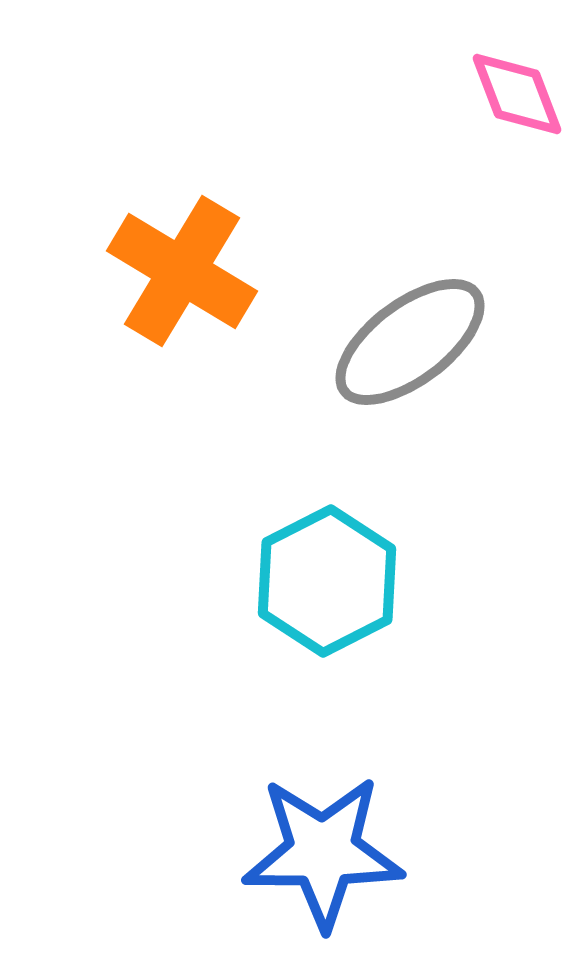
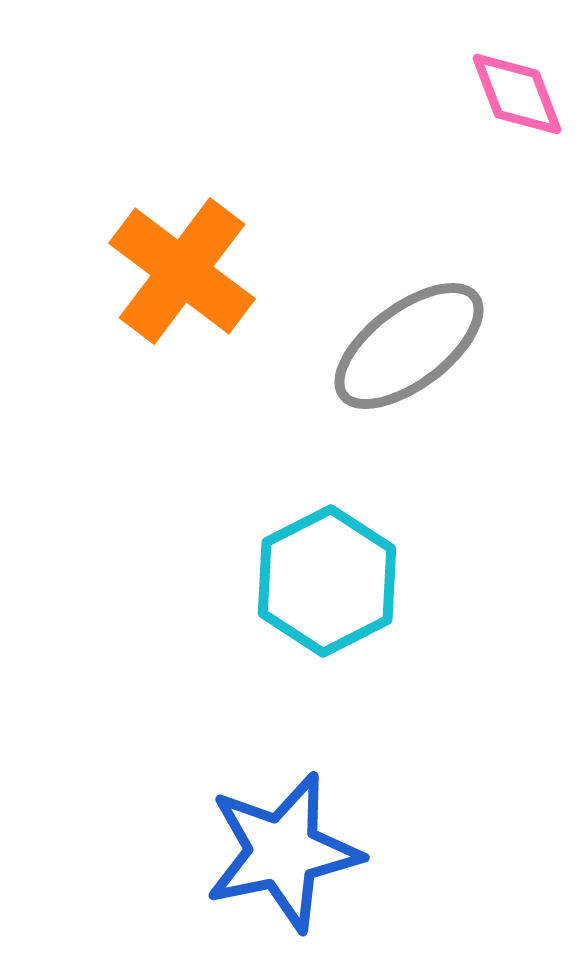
orange cross: rotated 6 degrees clockwise
gray ellipse: moved 1 px left, 4 px down
blue star: moved 40 px left; rotated 12 degrees counterclockwise
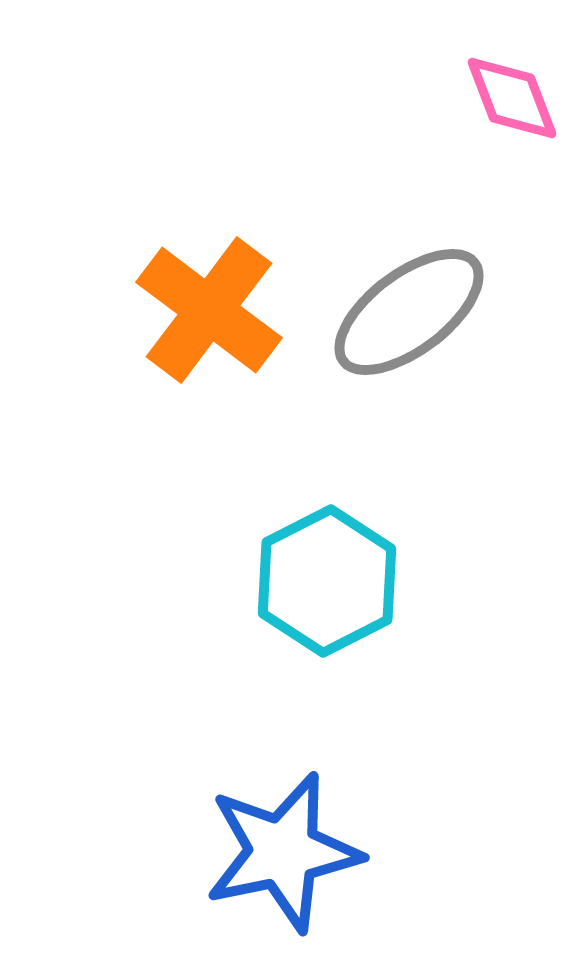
pink diamond: moved 5 px left, 4 px down
orange cross: moved 27 px right, 39 px down
gray ellipse: moved 34 px up
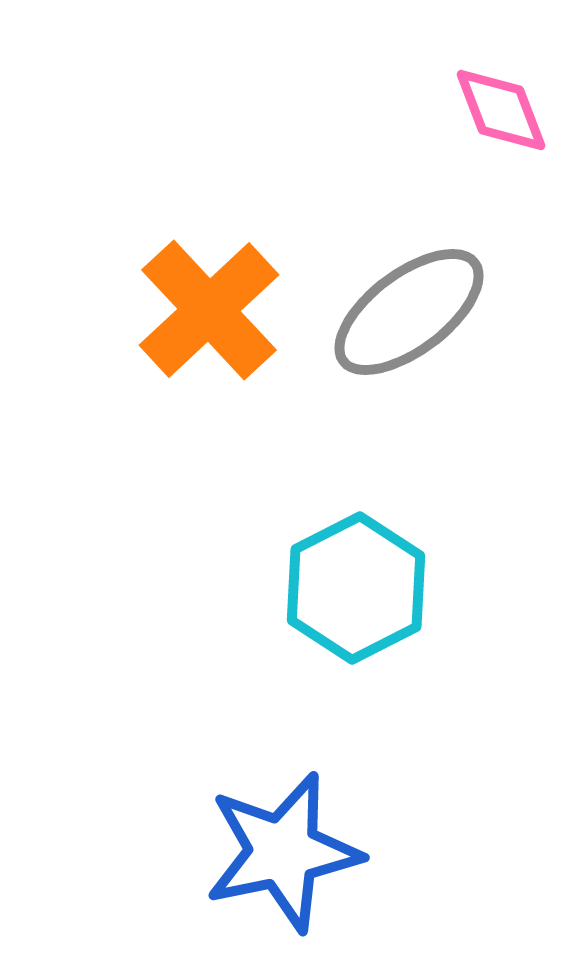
pink diamond: moved 11 px left, 12 px down
orange cross: rotated 10 degrees clockwise
cyan hexagon: moved 29 px right, 7 px down
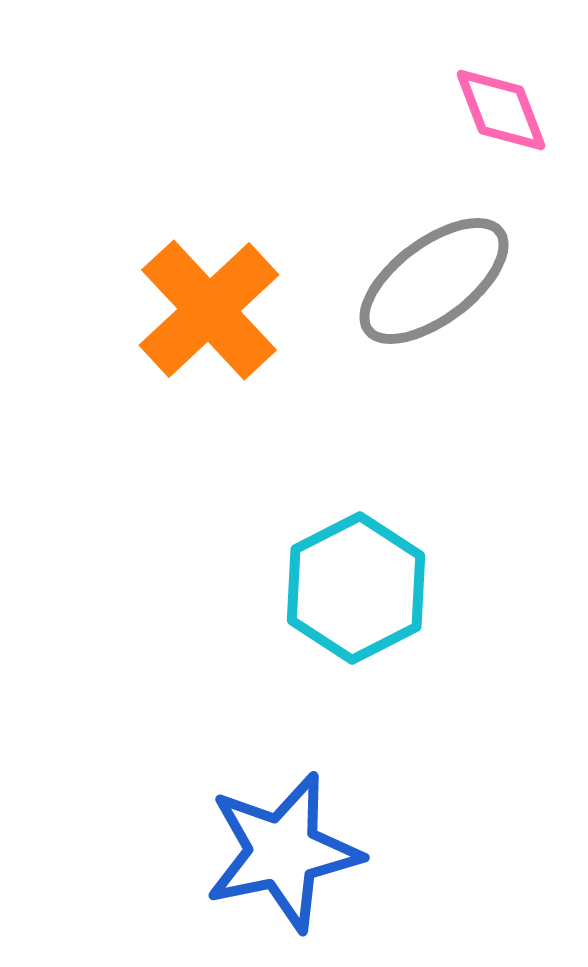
gray ellipse: moved 25 px right, 31 px up
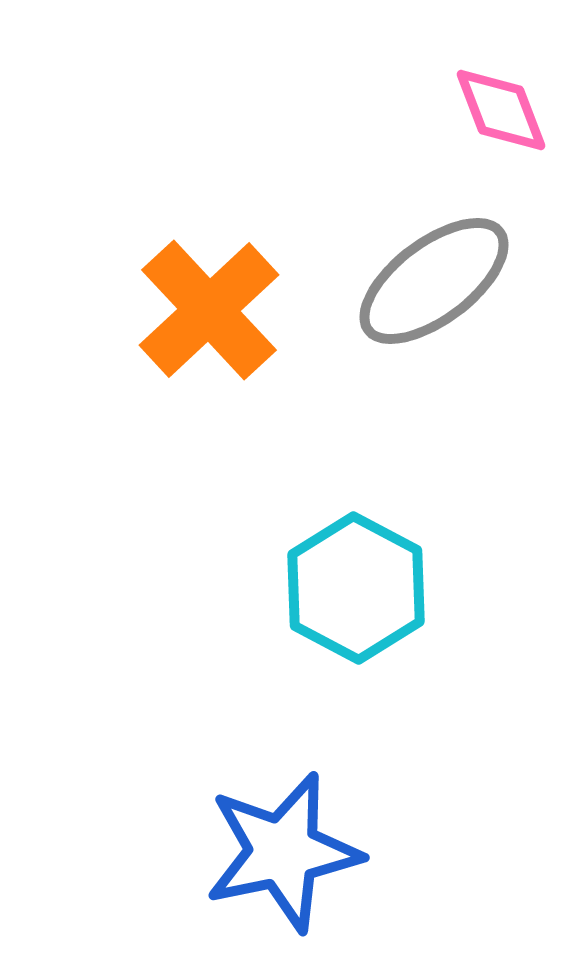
cyan hexagon: rotated 5 degrees counterclockwise
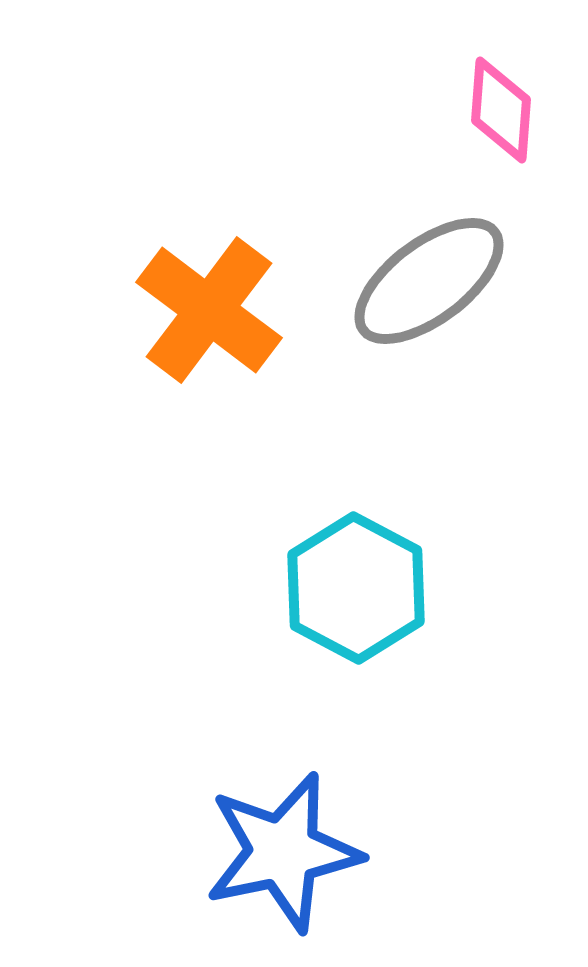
pink diamond: rotated 25 degrees clockwise
gray ellipse: moved 5 px left
orange cross: rotated 10 degrees counterclockwise
